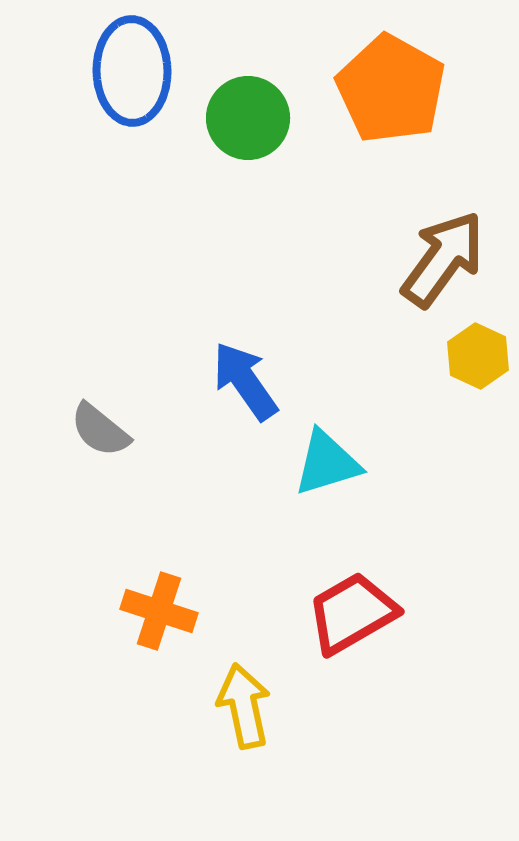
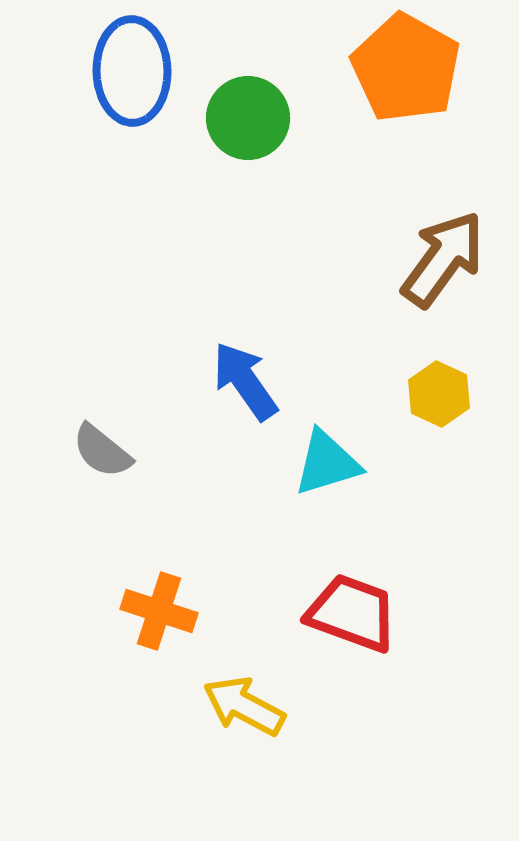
orange pentagon: moved 15 px right, 21 px up
yellow hexagon: moved 39 px left, 38 px down
gray semicircle: moved 2 px right, 21 px down
red trapezoid: rotated 50 degrees clockwise
yellow arrow: rotated 50 degrees counterclockwise
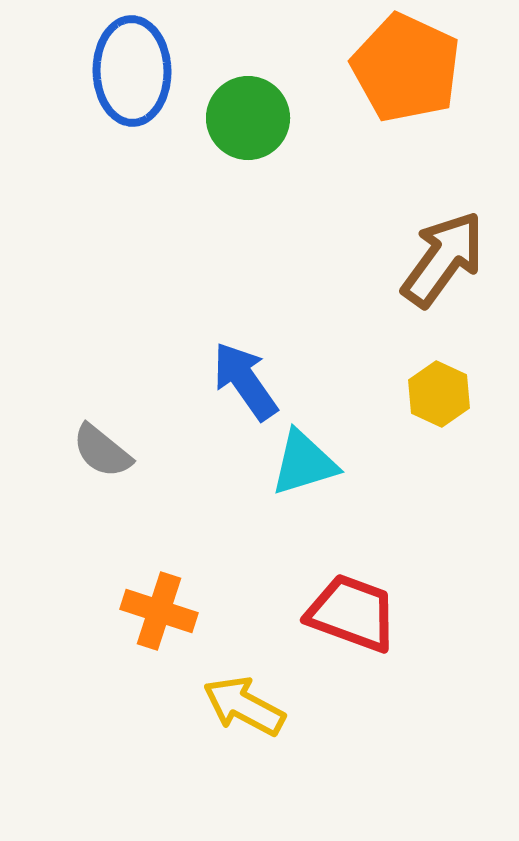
orange pentagon: rotated 4 degrees counterclockwise
cyan triangle: moved 23 px left
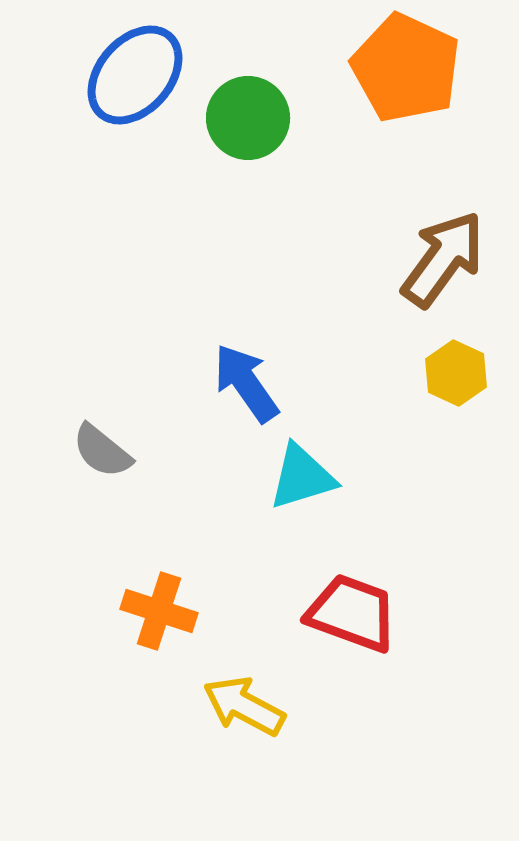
blue ellipse: moved 3 px right, 4 px down; rotated 42 degrees clockwise
blue arrow: moved 1 px right, 2 px down
yellow hexagon: moved 17 px right, 21 px up
cyan triangle: moved 2 px left, 14 px down
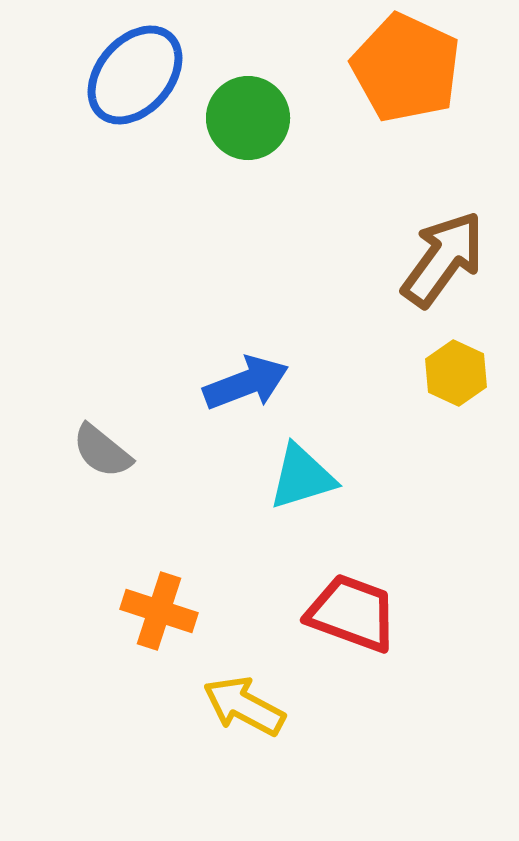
blue arrow: rotated 104 degrees clockwise
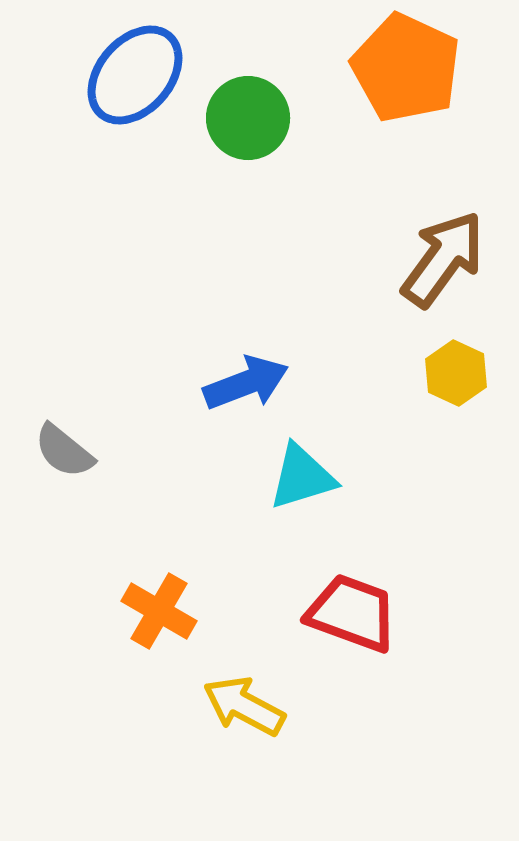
gray semicircle: moved 38 px left
orange cross: rotated 12 degrees clockwise
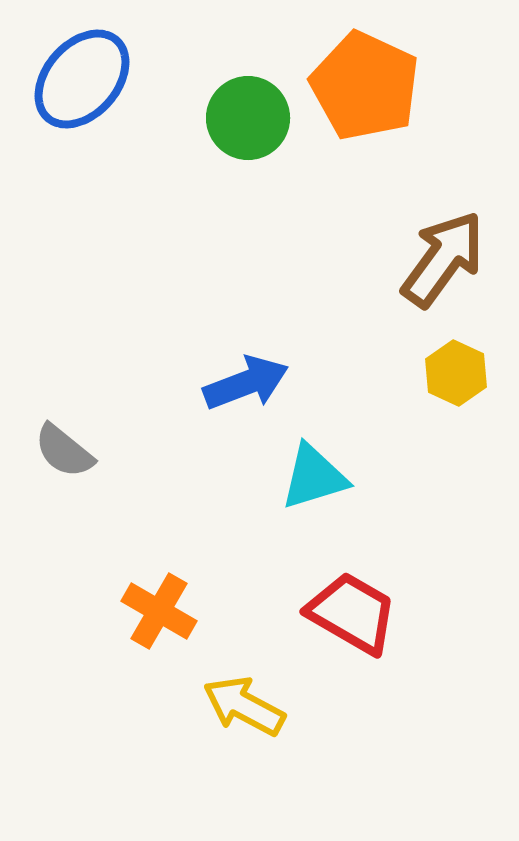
orange pentagon: moved 41 px left, 18 px down
blue ellipse: moved 53 px left, 4 px down
cyan triangle: moved 12 px right
red trapezoid: rotated 10 degrees clockwise
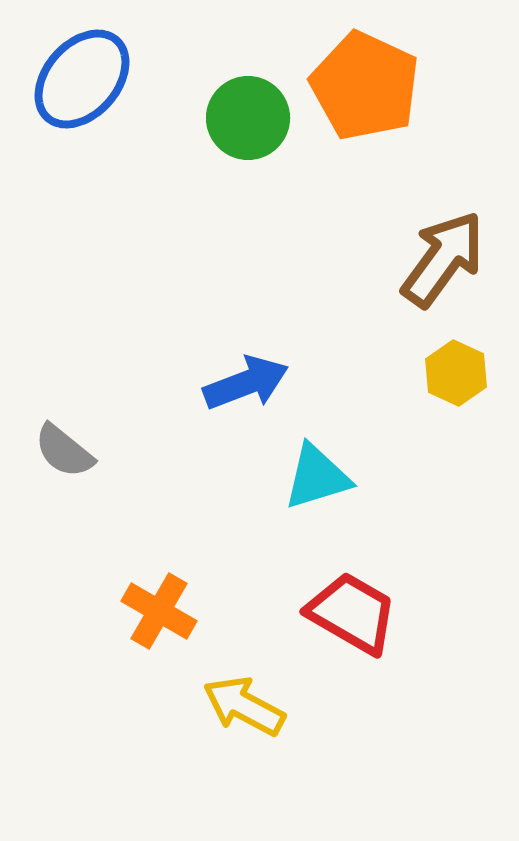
cyan triangle: moved 3 px right
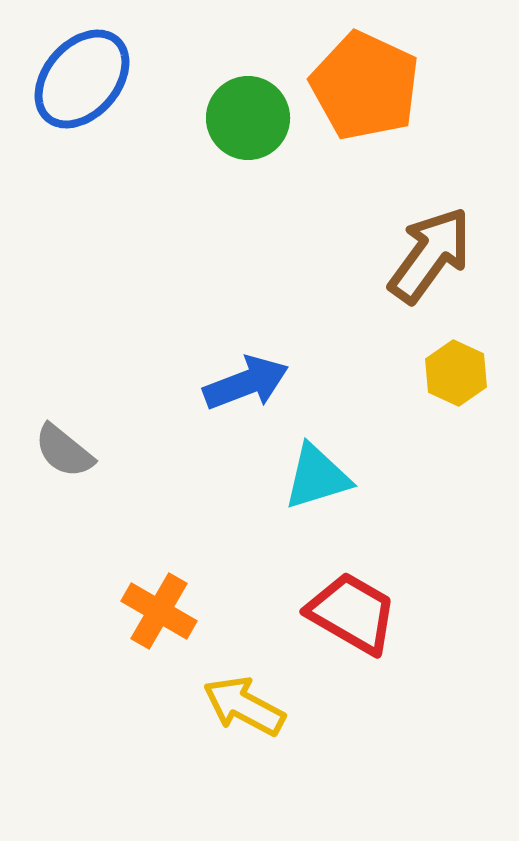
brown arrow: moved 13 px left, 4 px up
